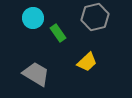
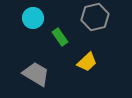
green rectangle: moved 2 px right, 4 px down
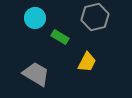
cyan circle: moved 2 px right
green rectangle: rotated 24 degrees counterclockwise
yellow trapezoid: rotated 20 degrees counterclockwise
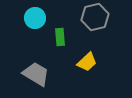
green rectangle: rotated 54 degrees clockwise
yellow trapezoid: rotated 20 degrees clockwise
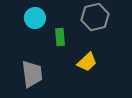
gray trapezoid: moved 4 px left; rotated 52 degrees clockwise
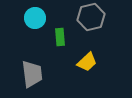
gray hexagon: moved 4 px left
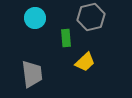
green rectangle: moved 6 px right, 1 px down
yellow trapezoid: moved 2 px left
